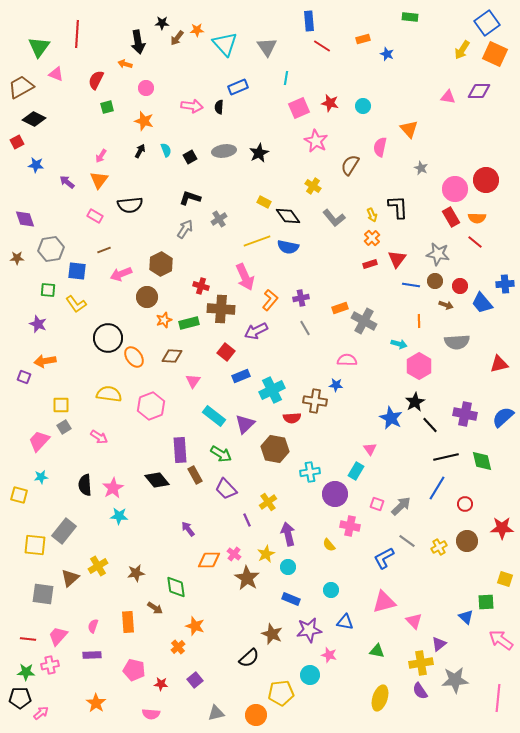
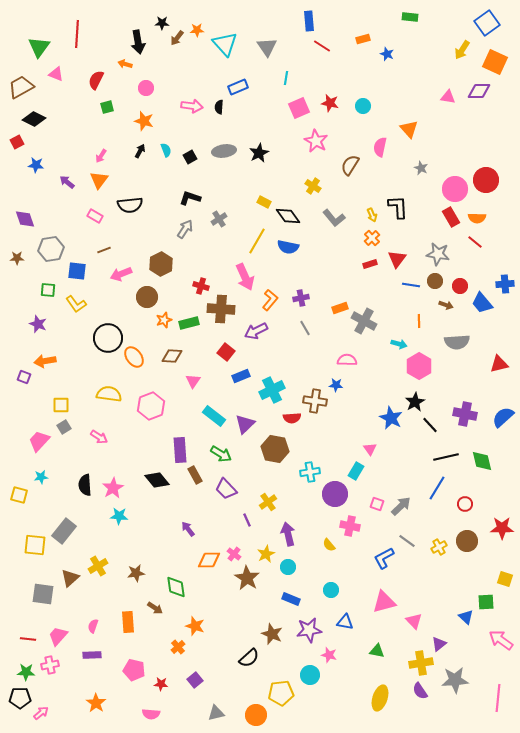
orange square at (495, 54): moved 8 px down
yellow line at (257, 241): rotated 40 degrees counterclockwise
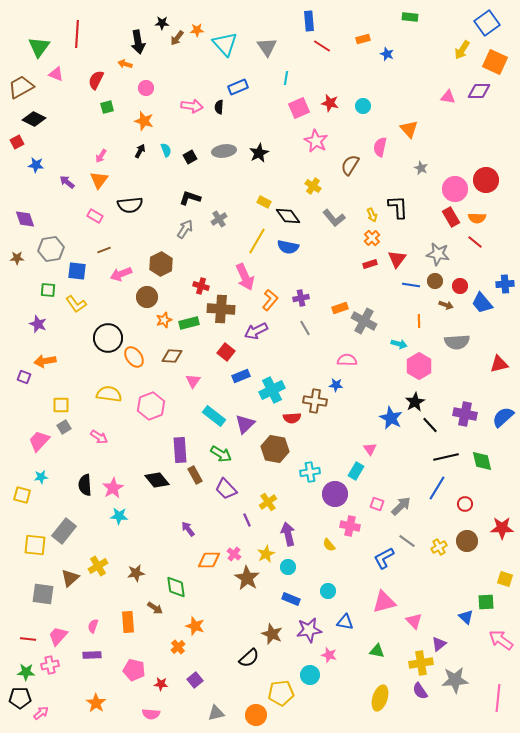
yellow square at (19, 495): moved 3 px right
cyan circle at (331, 590): moved 3 px left, 1 px down
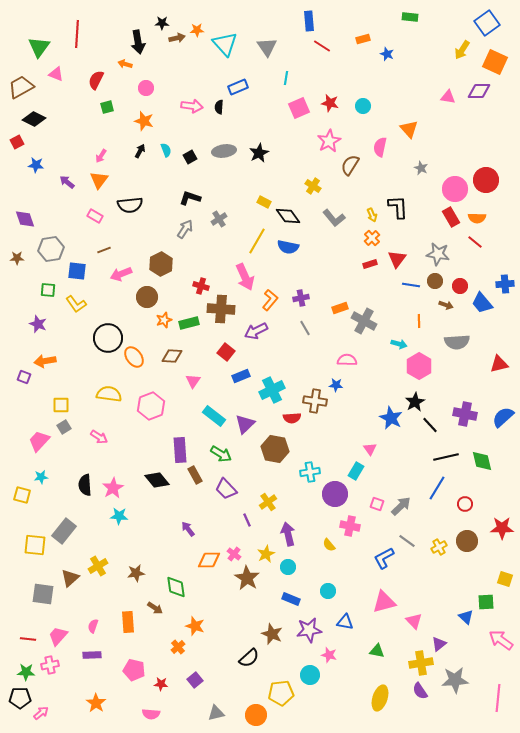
brown arrow at (177, 38): rotated 140 degrees counterclockwise
pink star at (316, 141): moved 13 px right; rotated 15 degrees clockwise
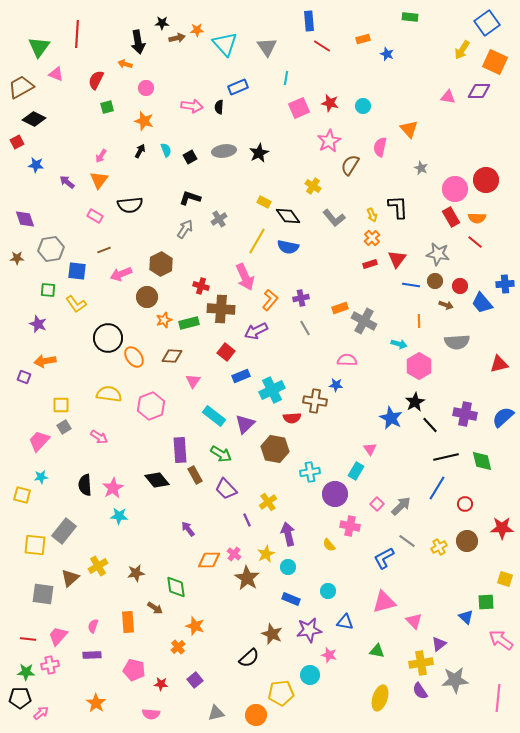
pink square at (377, 504): rotated 24 degrees clockwise
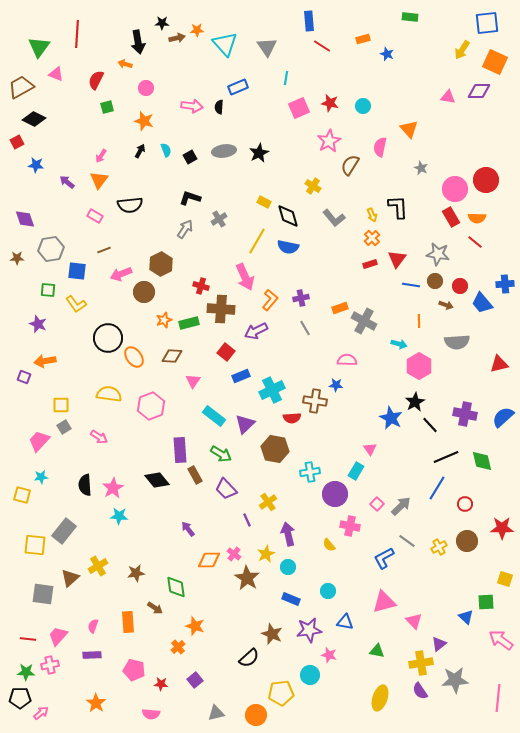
blue square at (487, 23): rotated 30 degrees clockwise
black diamond at (288, 216): rotated 20 degrees clockwise
brown circle at (147, 297): moved 3 px left, 5 px up
black line at (446, 457): rotated 10 degrees counterclockwise
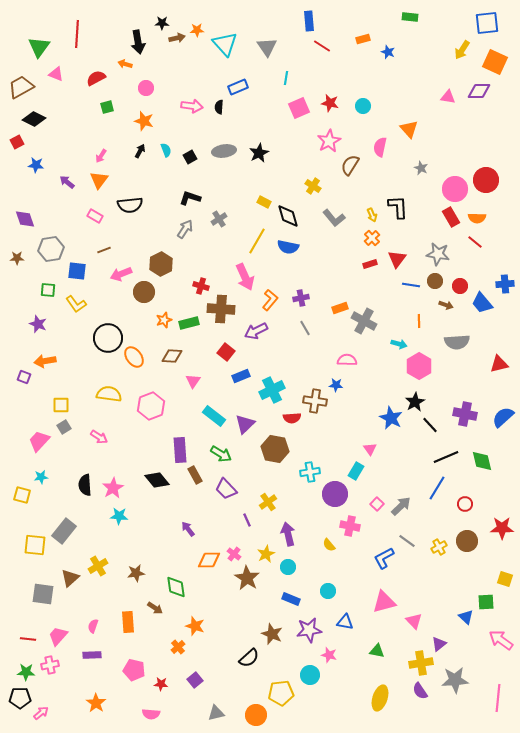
blue star at (387, 54): moved 1 px right, 2 px up
red semicircle at (96, 80): moved 2 px up; rotated 36 degrees clockwise
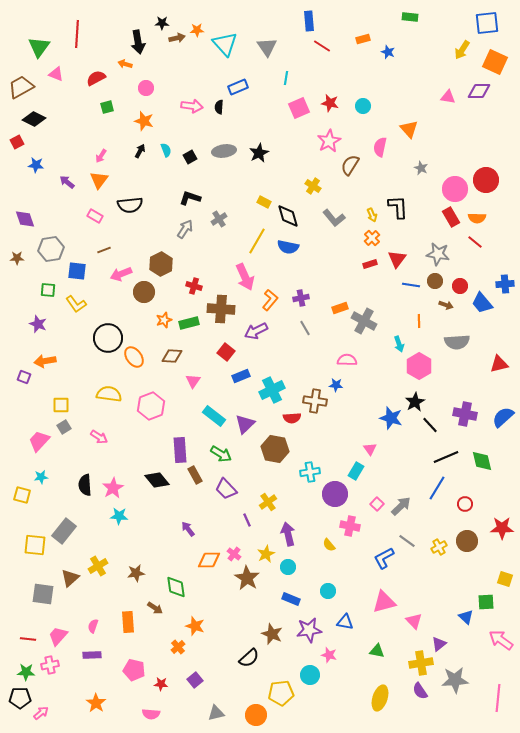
red cross at (201, 286): moved 7 px left
cyan arrow at (399, 344): rotated 56 degrees clockwise
blue star at (391, 418): rotated 10 degrees counterclockwise
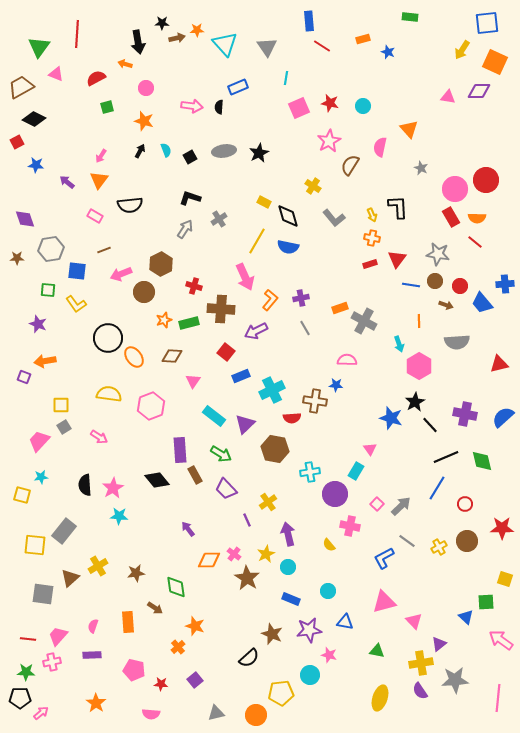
orange cross at (372, 238): rotated 35 degrees counterclockwise
pink cross at (50, 665): moved 2 px right, 3 px up
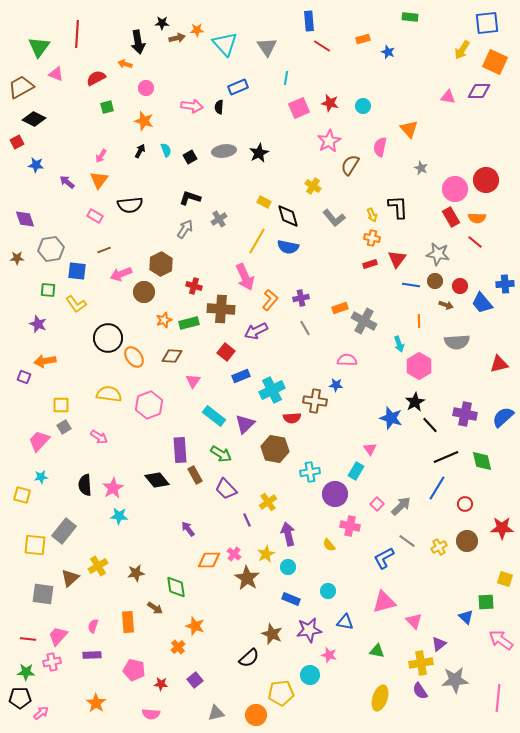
pink hexagon at (151, 406): moved 2 px left, 1 px up
